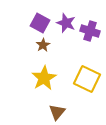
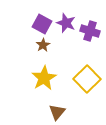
purple square: moved 2 px right, 1 px down
yellow square: rotated 20 degrees clockwise
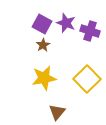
yellow star: rotated 20 degrees clockwise
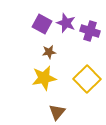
brown star: moved 6 px right, 7 px down; rotated 24 degrees clockwise
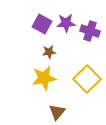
purple star: rotated 24 degrees counterclockwise
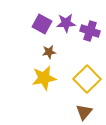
brown triangle: moved 27 px right
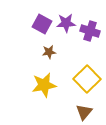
yellow star: moved 7 px down
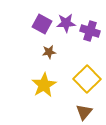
yellow star: rotated 20 degrees counterclockwise
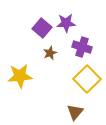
purple square: moved 4 px down; rotated 12 degrees clockwise
purple cross: moved 8 px left, 16 px down
brown star: moved 1 px right, 1 px down; rotated 16 degrees counterclockwise
yellow star: moved 24 px left, 9 px up; rotated 25 degrees clockwise
brown triangle: moved 9 px left
